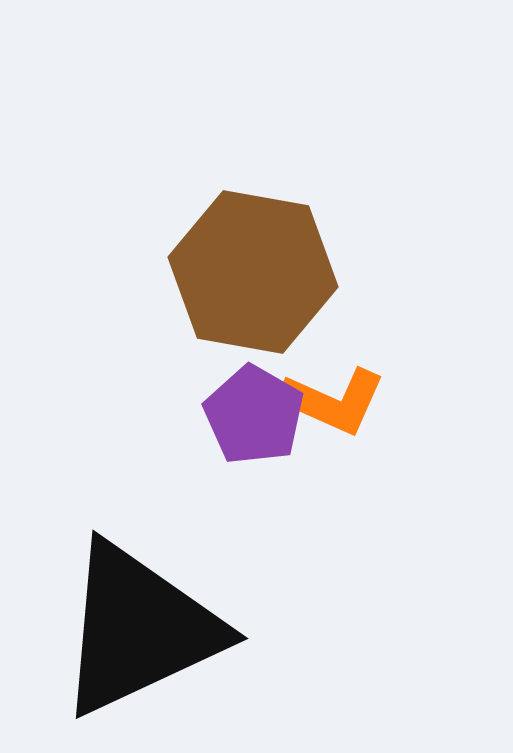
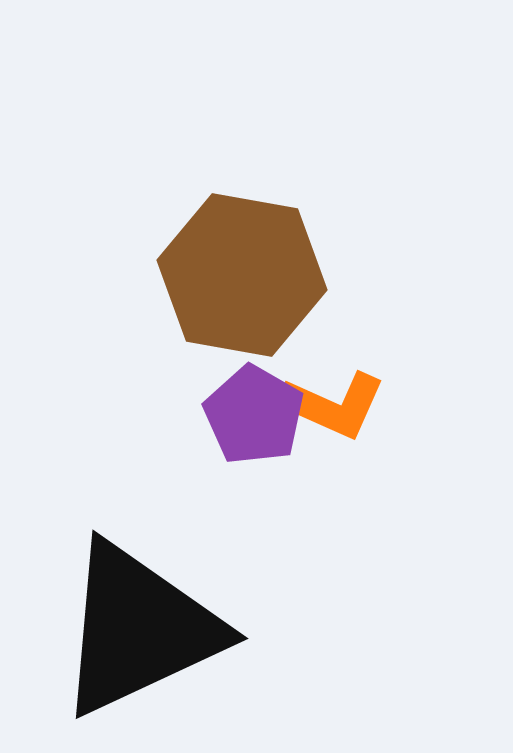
brown hexagon: moved 11 px left, 3 px down
orange L-shape: moved 4 px down
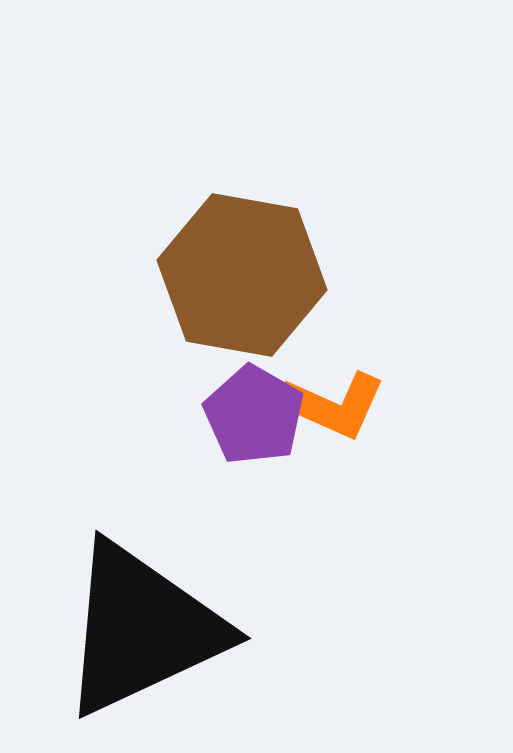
black triangle: moved 3 px right
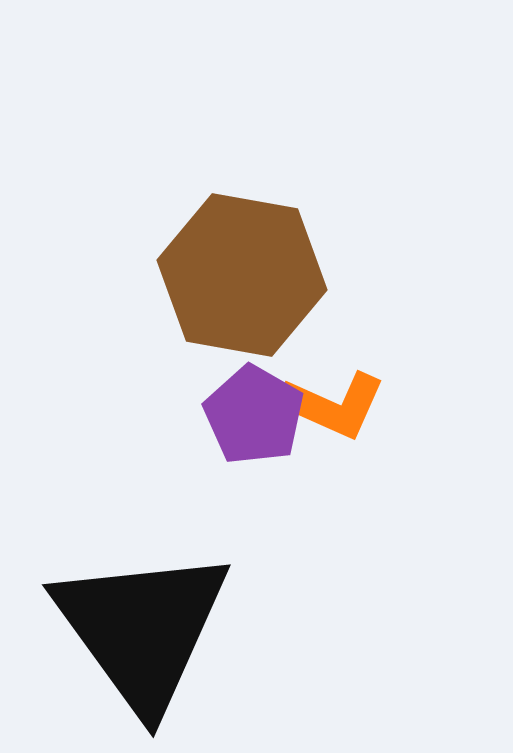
black triangle: rotated 41 degrees counterclockwise
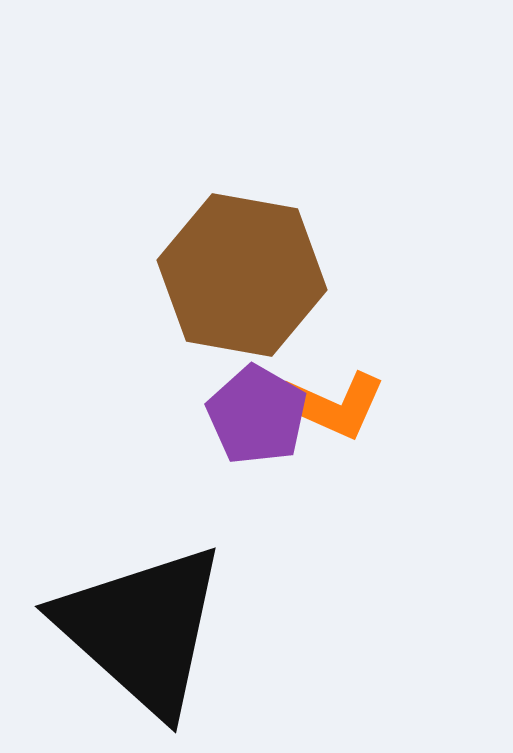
purple pentagon: moved 3 px right
black triangle: rotated 12 degrees counterclockwise
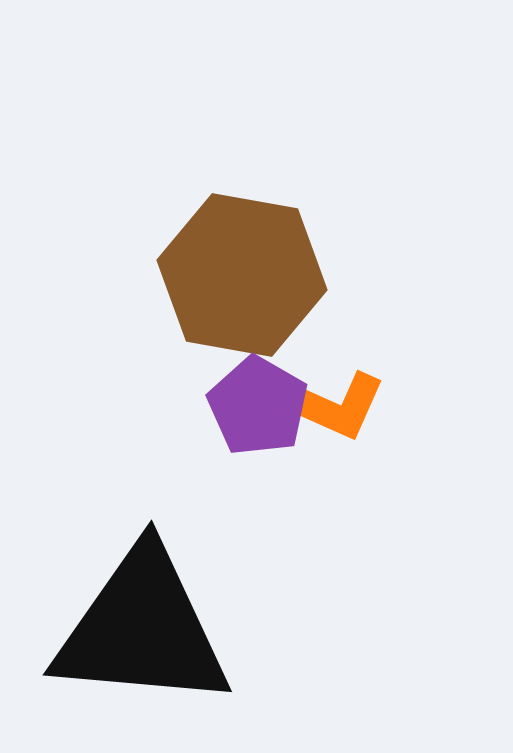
purple pentagon: moved 1 px right, 9 px up
black triangle: rotated 37 degrees counterclockwise
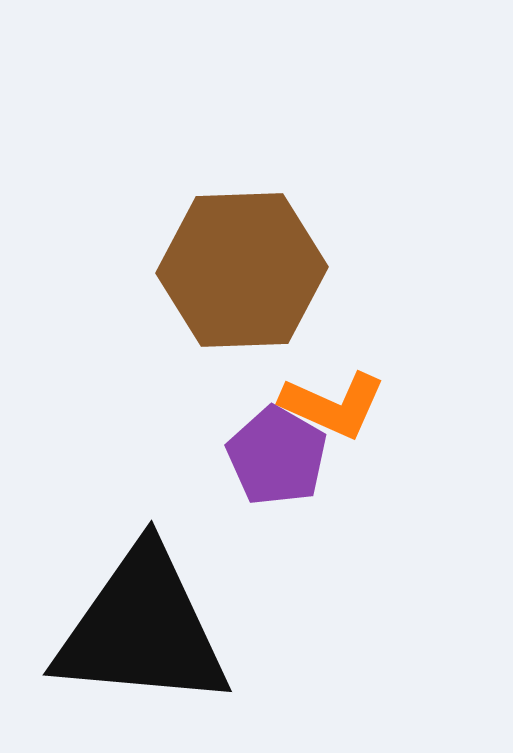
brown hexagon: moved 5 px up; rotated 12 degrees counterclockwise
purple pentagon: moved 19 px right, 50 px down
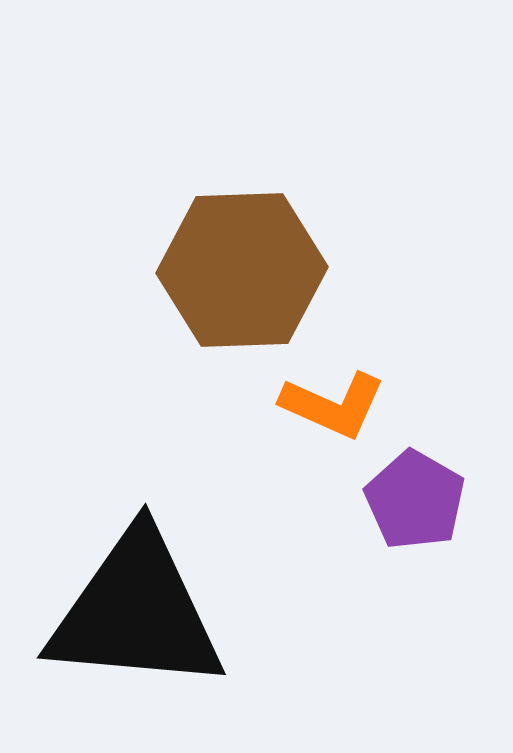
purple pentagon: moved 138 px right, 44 px down
black triangle: moved 6 px left, 17 px up
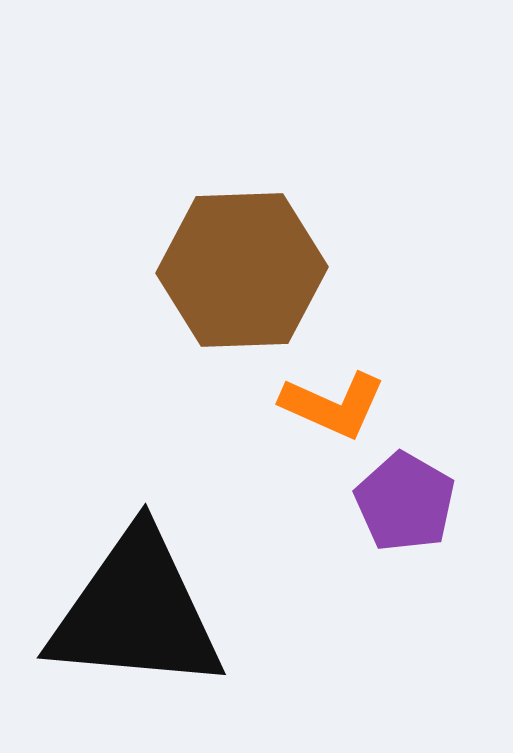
purple pentagon: moved 10 px left, 2 px down
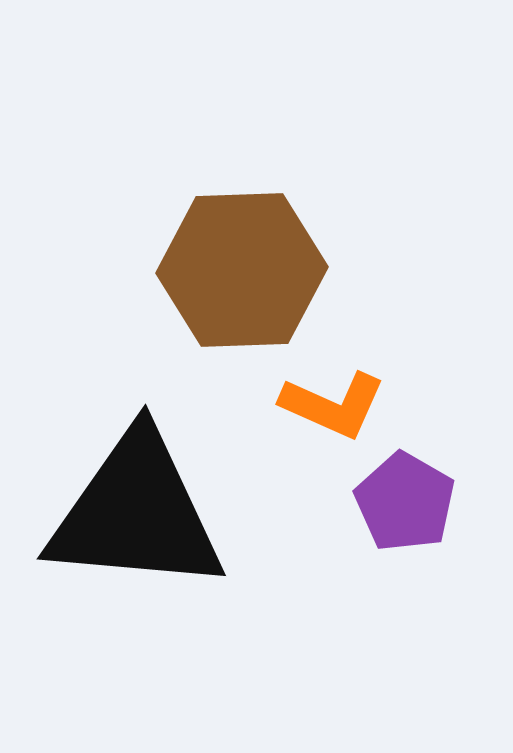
black triangle: moved 99 px up
